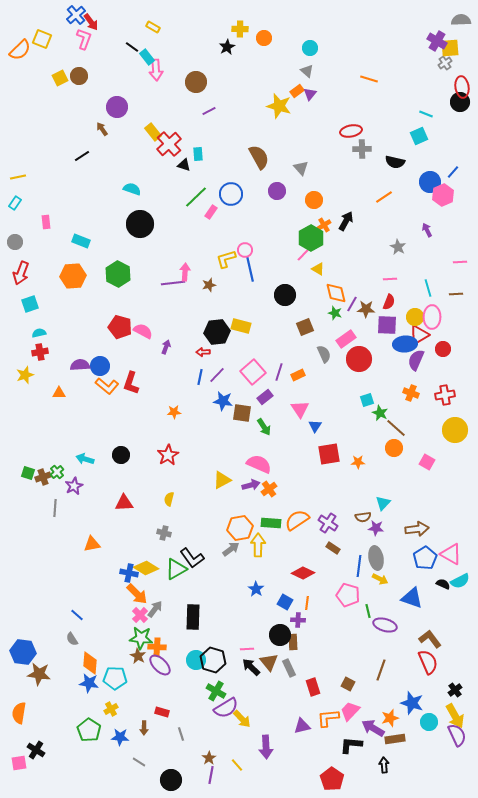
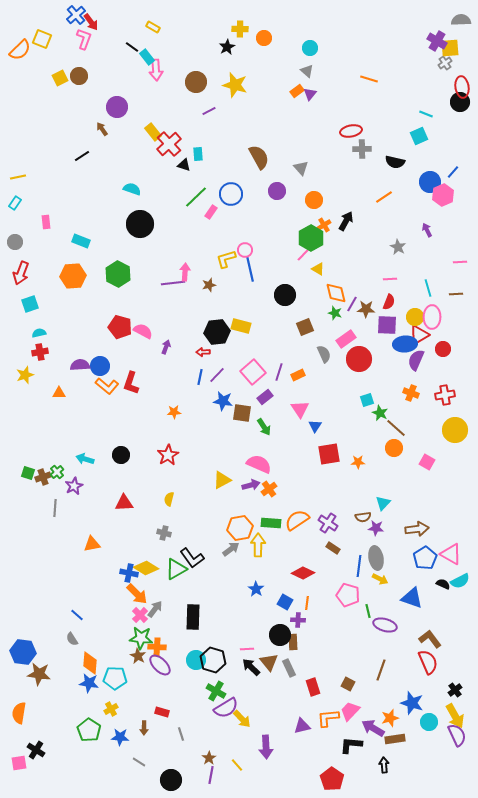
yellow star at (279, 106): moved 44 px left, 21 px up
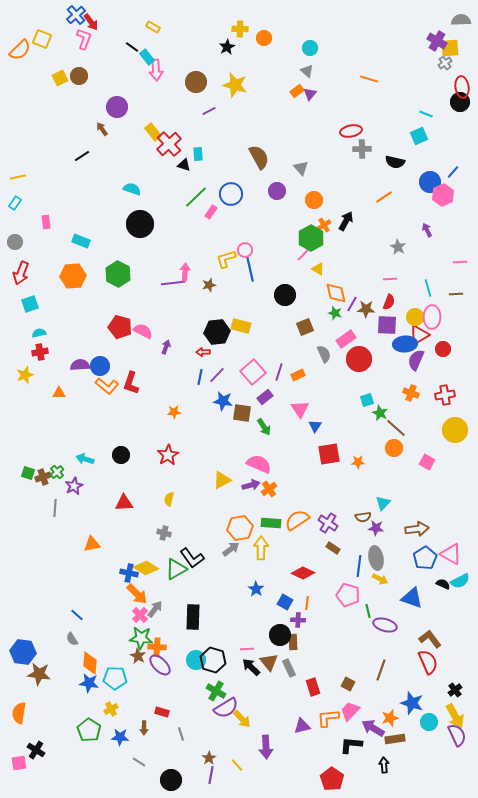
yellow arrow at (258, 545): moved 3 px right, 3 px down
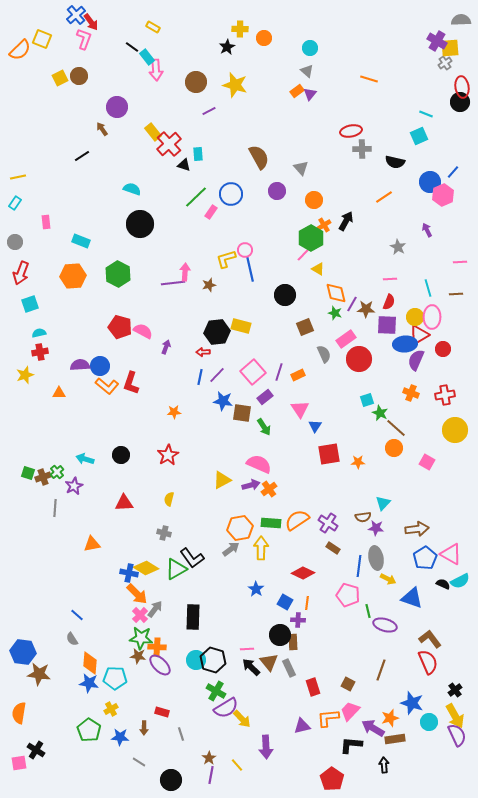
yellow arrow at (380, 579): moved 8 px right
brown star at (138, 656): rotated 21 degrees counterclockwise
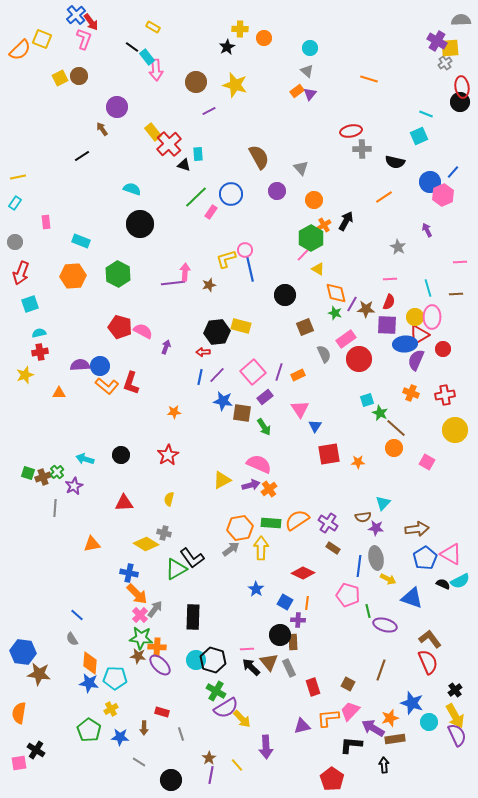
yellow diamond at (146, 568): moved 24 px up
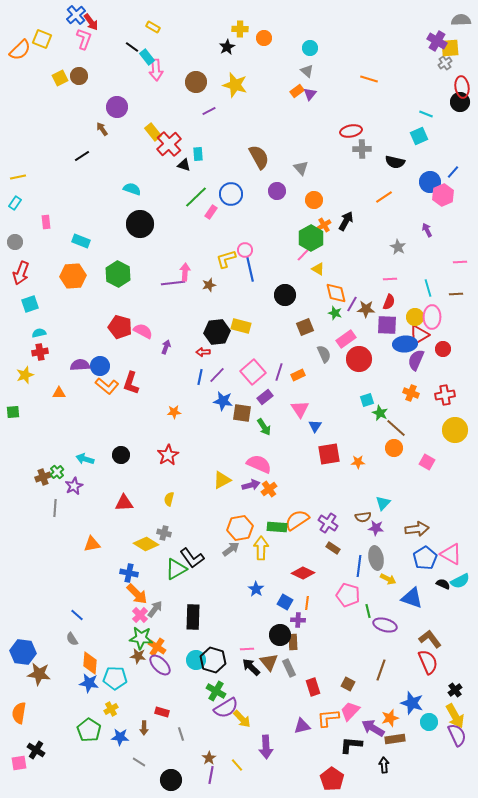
green square at (28, 473): moved 15 px left, 61 px up; rotated 24 degrees counterclockwise
green rectangle at (271, 523): moved 6 px right, 4 px down
orange cross at (157, 647): rotated 30 degrees clockwise
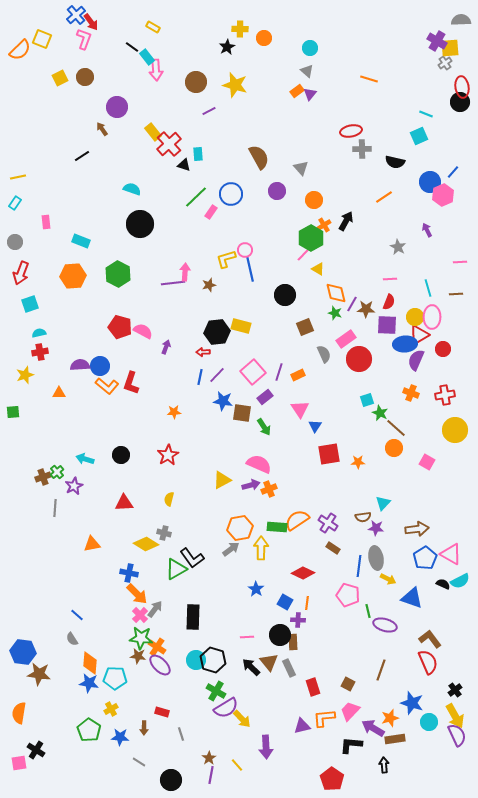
brown circle at (79, 76): moved 6 px right, 1 px down
orange cross at (269, 489): rotated 14 degrees clockwise
pink line at (247, 649): moved 12 px up
orange L-shape at (328, 718): moved 4 px left
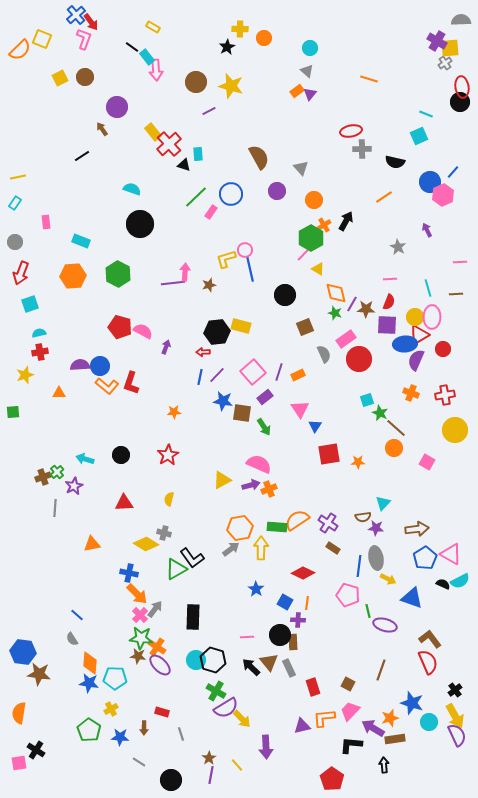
yellow star at (235, 85): moved 4 px left, 1 px down
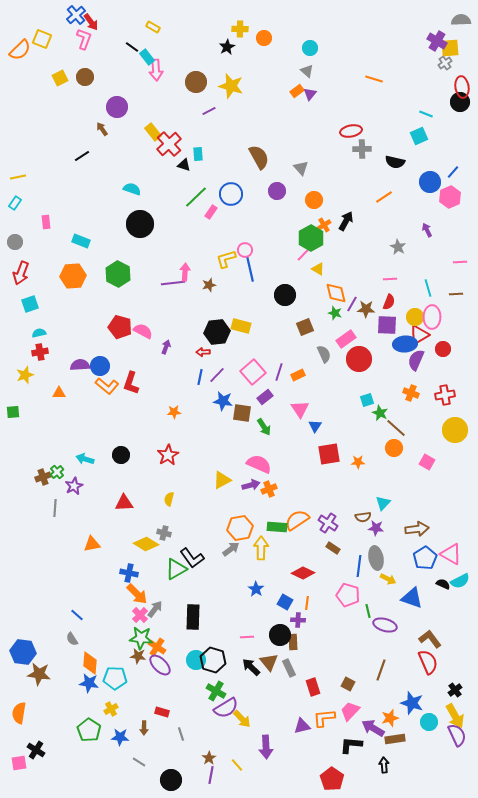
orange line at (369, 79): moved 5 px right
pink hexagon at (443, 195): moved 7 px right, 2 px down
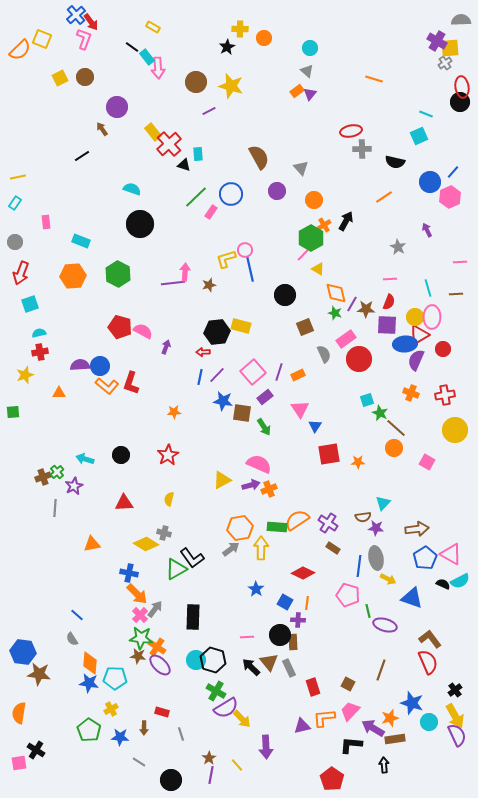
pink arrow at (156, 70): moved 2 px right, 2 px up
